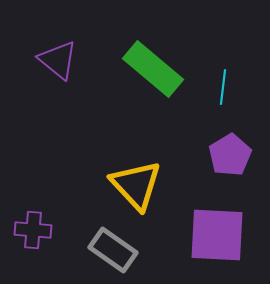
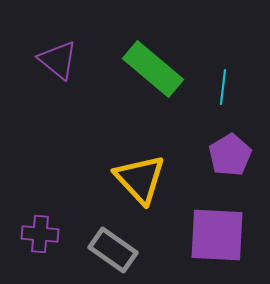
yellow triangle: moved 4 px right, 6 px up
purple cross: moved 7 px right, 4 px down
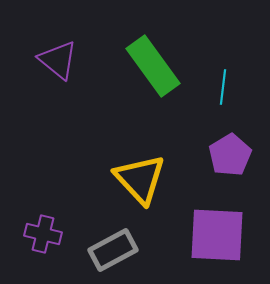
green rectangle: moved 3 px up; rotated 14 degrees clockwise
purple cross: moved 3 px right; rotated 9 degrees clockwise
gray rectangle: rotated 63 degrees counterclockwise
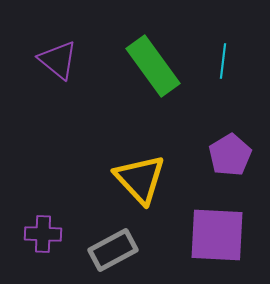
cyan line: moved 26 px up
purple cross: rotated 12 degrees counterclockwise
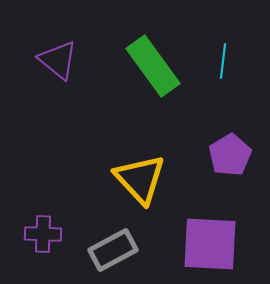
purple square: moved 7 px left, 9 px down
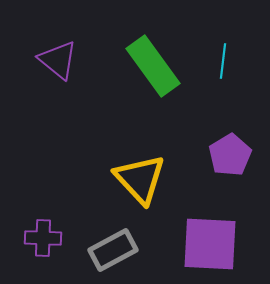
purple cross: moved 4 px down
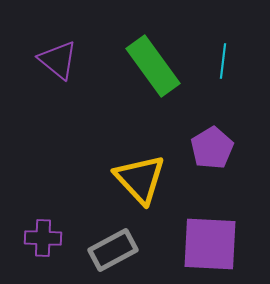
purple pentagon: moved 18 px left, 7 px up
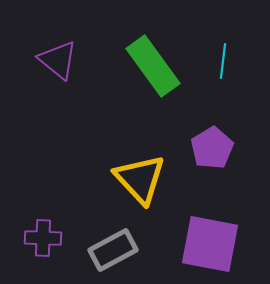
purple square: rotated 8 degrees clockwise
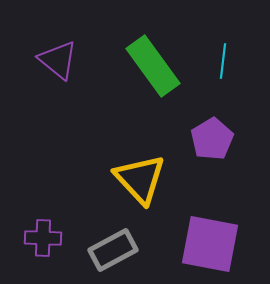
purple pentagon: moved 9 px up
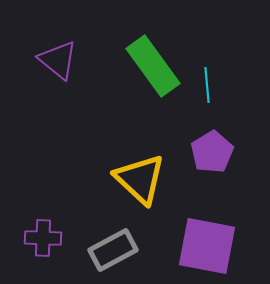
cyan line: moved 16 px left, 24 px down; rotated 12 degrees counterclockwise
purple pentagon: moved 13 px down
yellow triangle: rotated 4 degrees counterclockwise
purple square: moved 3 px left, 2 px down
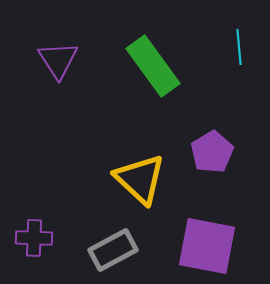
purple triangle: rotated 18 degrees clockwise
cyan line: moved 32 px right, 38 px up
purple cross: moved 9 px left
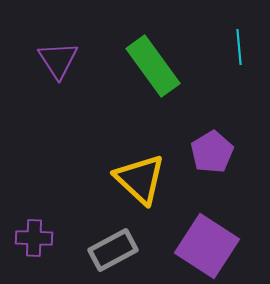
purple square: rotated 22 degrees clockwise
